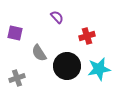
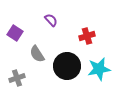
purple semicircle: moved 6 px left, 3 px down
purple square: rotated 21 degrees clockwise
gray semicircle: moved 2 px left, 1 px down
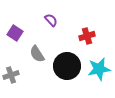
gray cross: moved 6 px left, 3 px up
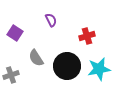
purple semicircle: rotated 16 degrees clockwise
gray semicircle: moved 1 px left, 4 px down
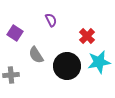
red cross: rotated 28 degrees counterclockwise
gray semicircle: moved 3 px up
cyan star: moved 7 px up
gray cross: rotated 14 degrees clockwise
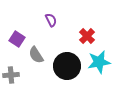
purple square: moved 2 px right, 6 px down
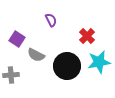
gray semicircle: rotated 30 degrees counterclockwise
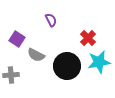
red cross: moved 1 px right, 2 px down
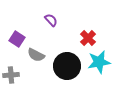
purple semicircle: rotated 16 degrees counterclockwise
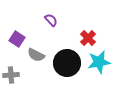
black circle: moved 3 px up
